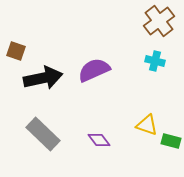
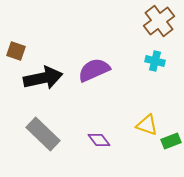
green rectangle: rotated 36 degrees counterclockwise
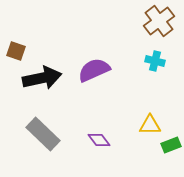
black arrow: moved 1 px left
yellow triangle: moved 3 px right; rotated 20 degrees counterclockwise
green rectangle: moved 4 px down
